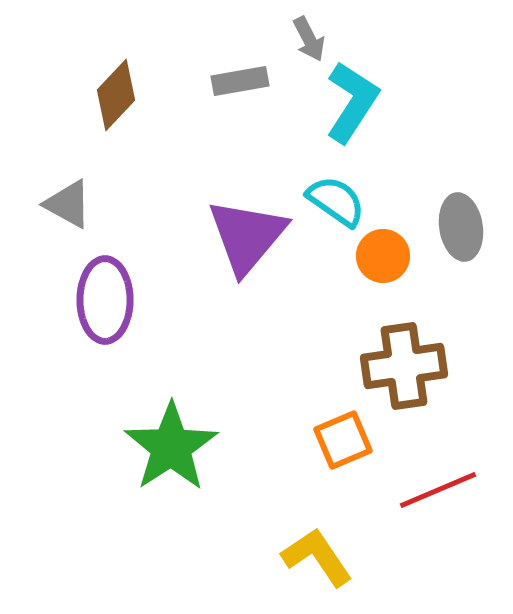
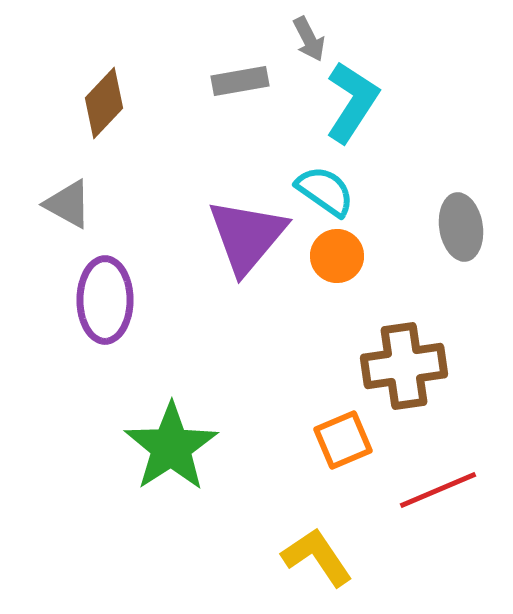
brown diamond: moved 12 px left, 8 px down
cyan semicircle: moved 11 px left, 10 px up
orange circle: moved 46 px left
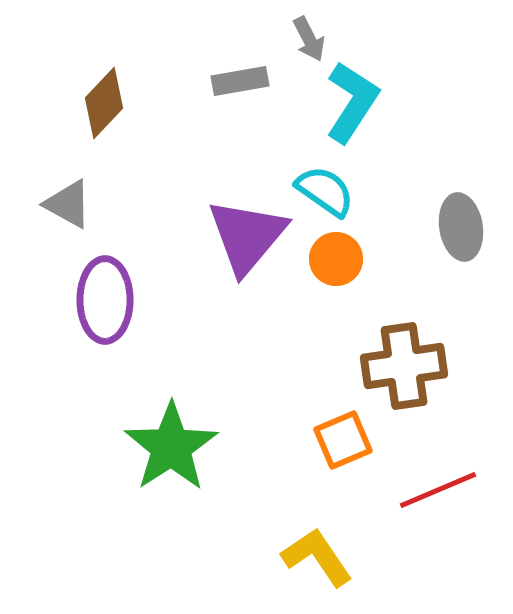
orange circle: moved 1 px left, 3 px down
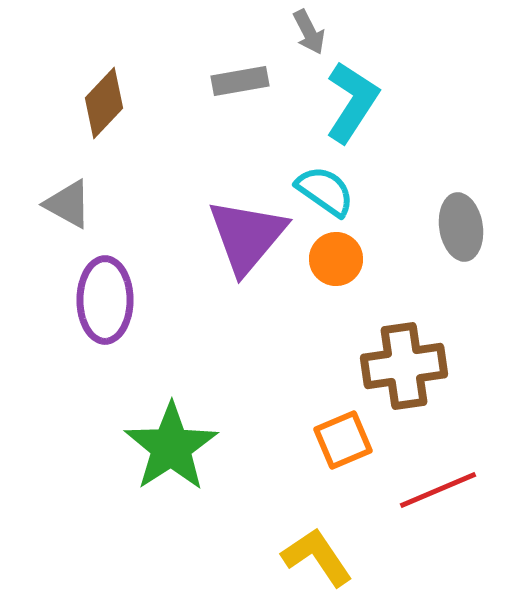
gray arrow: moved 7 px up
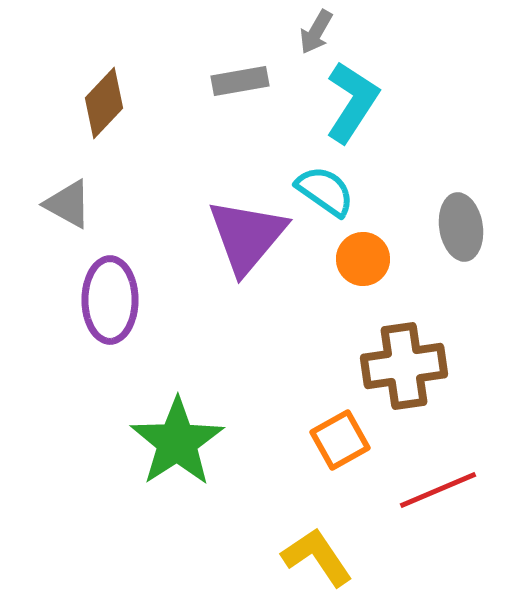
gray arrow: moved 7 px right; rotated 57 degrees clockwise
orange circle: moved 27 px right
purple ellipse: moved 5 px right
orange square: moved 3 px left; rotated 6 degrees counterclockwise
green star: moved 6 px right, 5 px up
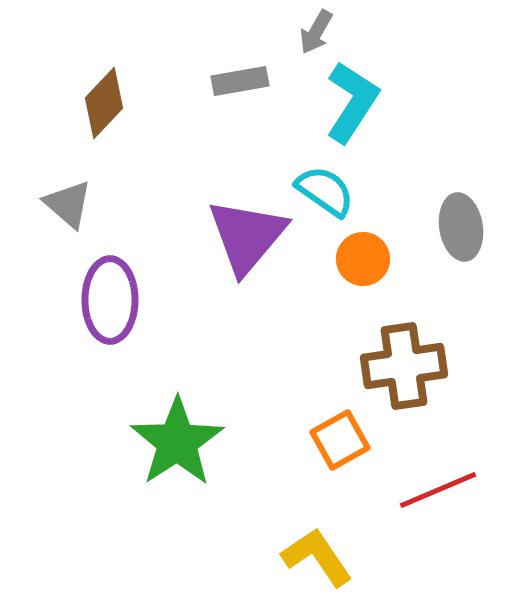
gray triangle: rotated 12 degrees clockwise
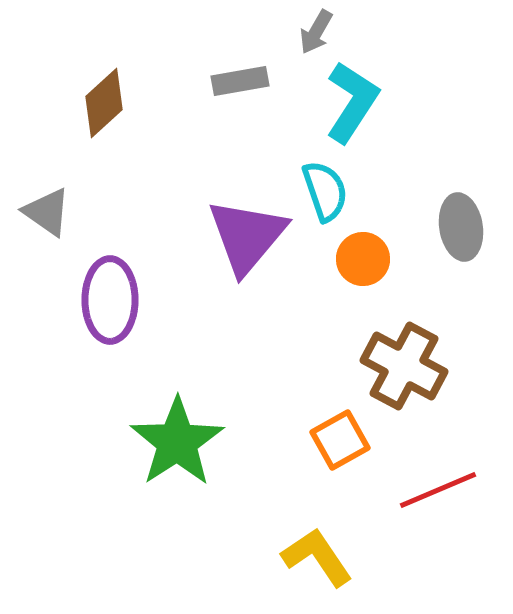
brown diamond: rotated 4 degrees clockwise
cyan semicircle: rotated 36 degrees clockwise
gray triangle: moved 21 px left, 8 px down; rotated 6 degrees counterclockwise
brown cross: rotated 36 degrees clockwise
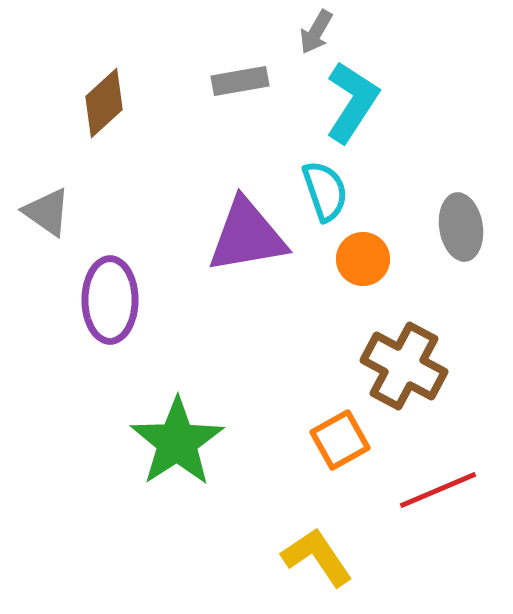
purple triangle: rotated 40 degrees clockwise
